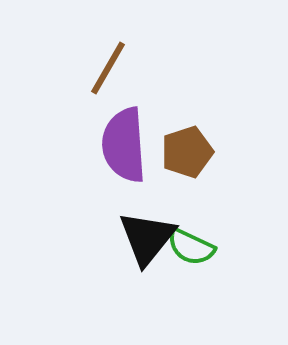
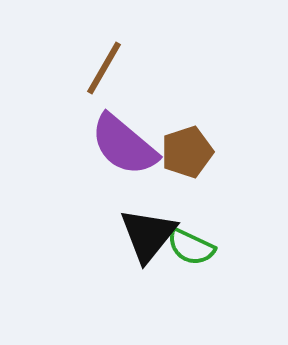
brown line: moved 4 px left
purple semicircle: rotated 46 degrees counterclockwise
black triangle: moved 1 px right, 3 px up
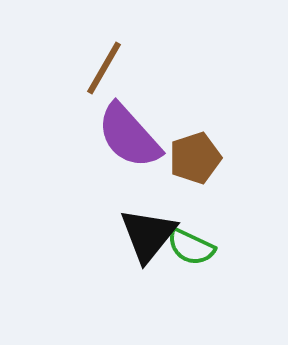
purple semicircle: moved 5 px right, 9 px up; rotated 8 degrees clockwise
brown pentagon: moved 8 px right, 6 px down
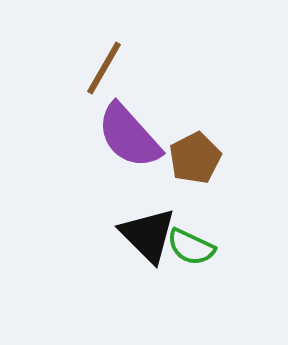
brown pentagon: rotated 9 degrees counterclockwise
black triangle: rotated 24 degrees counterclockwise
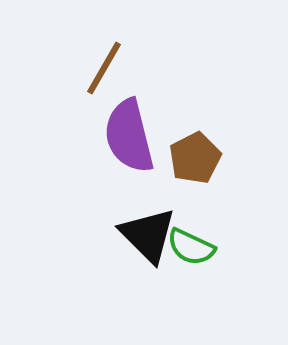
purple semicircle: rotated 28 degrees clockwise
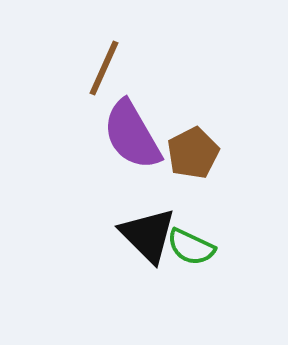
brown line: rotated 6 degrees counterclockwise
purple semicircle: moved 3 px right, 1 px up; rotated 16 degrees counterclockwise
brown pentagon: moved 2 px left, 5 px up
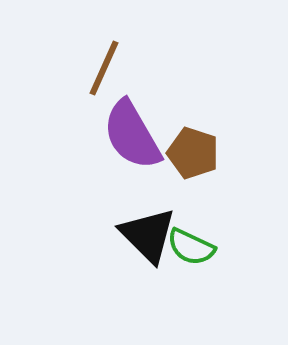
brown pentagon: rotated 27 degrees counterclockwise
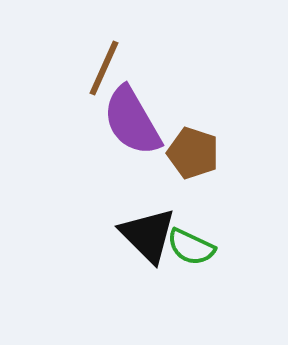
purple semicircle: moved 14 px up
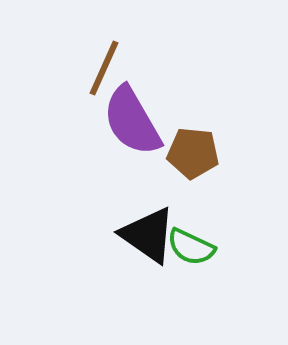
brown pentagon: rotated 12 degrees counterclockwise
black triangle: rotated 10 degrees counterclockwise
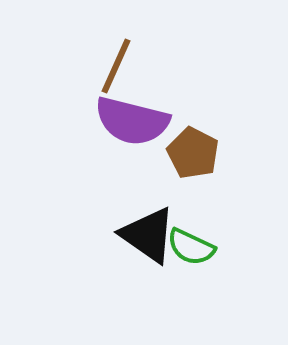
brown line: moved 12 px right, 2 px up
purple semicircle: rotated 46 degrees counterclockwise
brown pentagon: rotated 21 degrees clockwise
